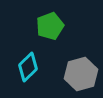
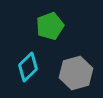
gray hexagon: moved 5 px left, 1 px up
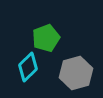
green pentagon: moved 4 px left, 12 px down
